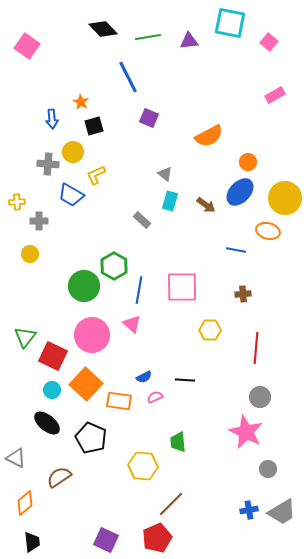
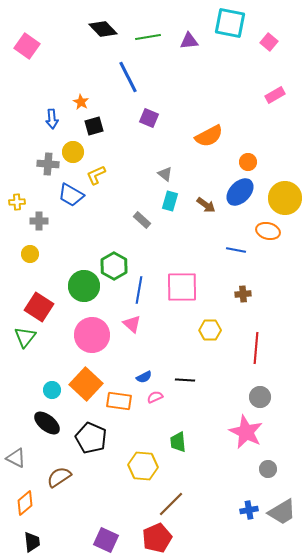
red square at (53, 356): moved 14 px left, 49 px up; rotated 8 degrees clockwise
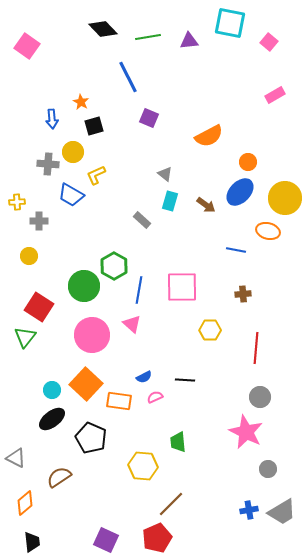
yellow circle at (30, 254): moved 1 px left, 2 px down
black ellipse at (47, 423): moved 5 px right, 4 px up; rotated 76 degrees counterclockwise
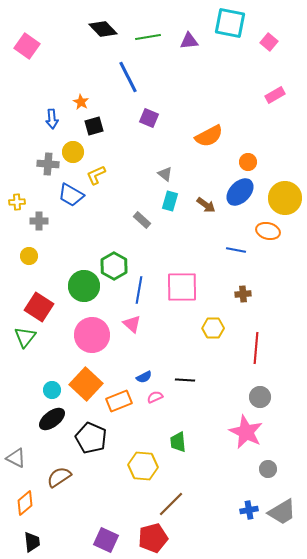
yellow hexagon at (210, 330): moved 3 px right, 2 px up
orange rectangle at (119, 401): rotated 30 degrees counterclockwise
red pentagon at (157, 538): moved 4 px left; rotated 8 degrees clockwise
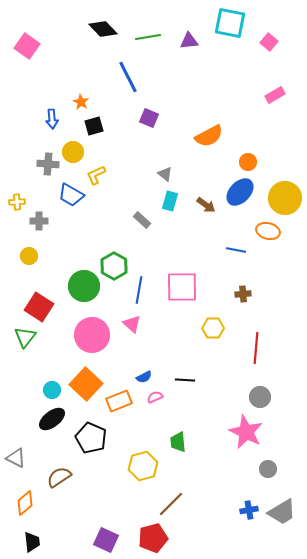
yellow hexagon at (143, 466): rotated 20 degrees counterclockwise
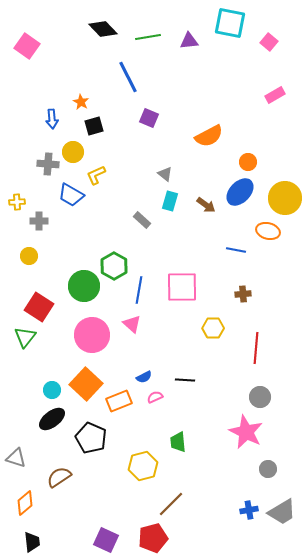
gray triangle at (16, 458): rotated 10 degrees counterclockwise
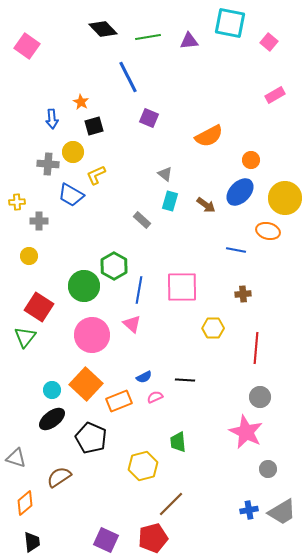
orange circle at (248, 162): moved 3 px right, 2 px up
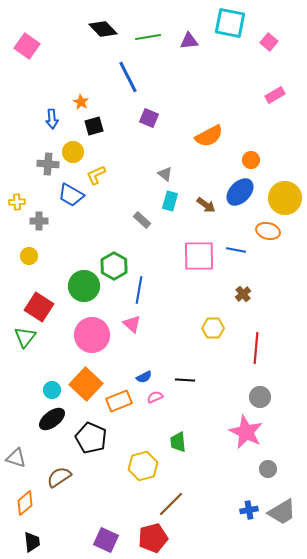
pink square at (182, 287): moved 17 px right, 31 px up
brown cross at (243, 294): rotated 35 degrees counterclockwise
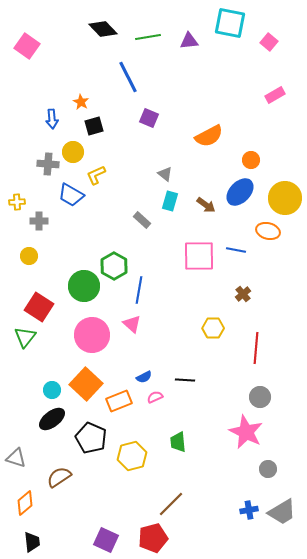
yellow hexagon at (143, 466): moved 11 px left, 10 px up
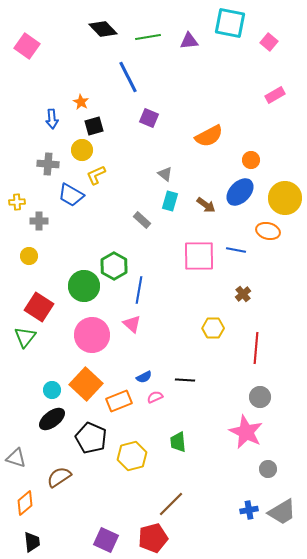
yellow circle at (73, 152): moved 9 px right, 2 px up
